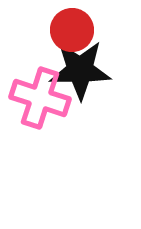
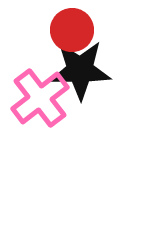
pink cross: rotated 34 degrees clockwise
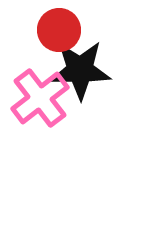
red circle: moved 13 px left
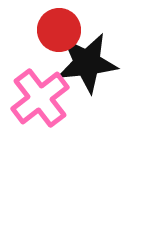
black star: moved 7 px right, 7 px up; rotated 6 degrees counterclockwise
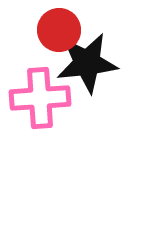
pink cross: rotated 34 degrees clockwise
